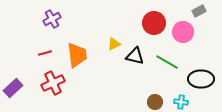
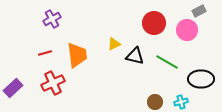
pink circle: moved 4 px right, 2 px up
cyan cross: rotated 24 degrees counterclockwise
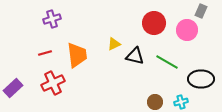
gray rectangle: moved 2 px right; rotated 40 degrees counterclockwise
purple cross: rotated 12 degrees clockwise
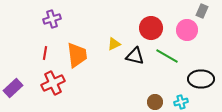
gray rectangle: moved 1 px right
red circle: moved 3 px left, 5 px down
red line: rotated 64 degrees counterclockwise
green line: moved 6 px up
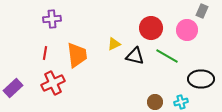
purple cross: rotated 12 degrees clockwise
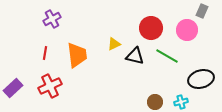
purple cross: rotated 24 degrees counterclockwise
black ellipse: rotated 15 degrees counterclockwise
red cross: moved 3 px left, 3 px down
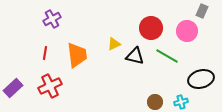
pink circle: moved 1 px down
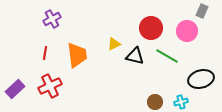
purple rectangle: moved 2 px right, 1 px down
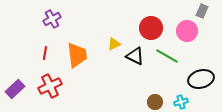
black triangle: rotated 12 degrees clockwise
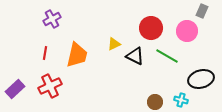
orange trapezoid: rotated 20 degrees clockwise
cyan cross: moved 2 px up; rotated 32 degrees clockwise
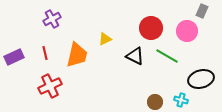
yellow triangle: moved 9 px left, 5 px up
red line: rotated 24 degrees counterclockwise
purple rectangle: moved 1 px left, 32 px up; rotated 18 degrees clockwise
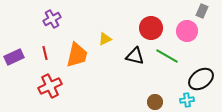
black triangle: rotated 12 degrees counterclockwise
black ellipse: rotated 20 degrees counterclockwise
cyan cross: moved 6 px right; rotated 24 degrees counterclockwise
